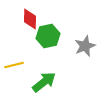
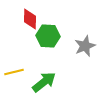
green hexagon: rotated 15 degrees clockwise
yellow line: moved 7 px down
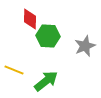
yellow line: moved 2 px up; rotated 36 degrees clockwise
green arrow: moved 2 px right, 1 px up
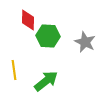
red diamond: moved 2 px left, 1 px down
gray star: moved 4 px up; rotated 25 degrees counterclockwise
yellow line: rotated 60 degrees clockwise
